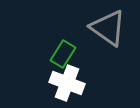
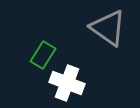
green rectangle: moved 20 px left, 1 px down
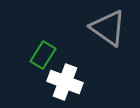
white cross: moved 2 px left, 1 px up
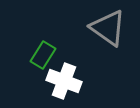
white cross: moved 1 px left, 1 px up
